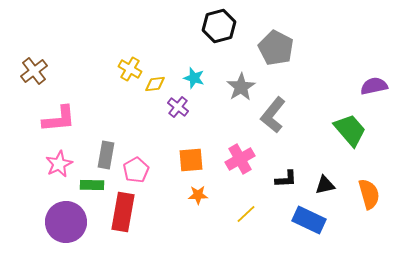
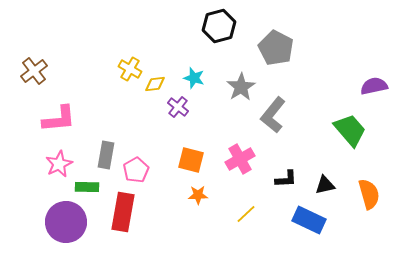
orange square: rotated 20 degrees clockwise
green rectangle: moved 5 px left, 2 px down
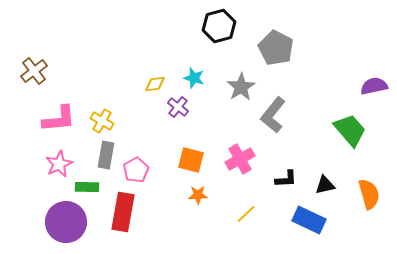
yellow cross: moved 28 px left, 52 px down
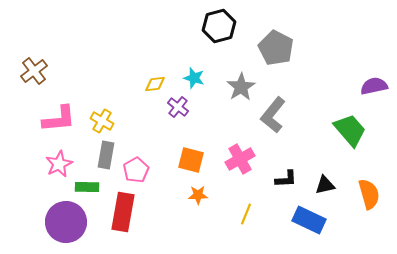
yellow line: rotated 25 degrees counterclockwise
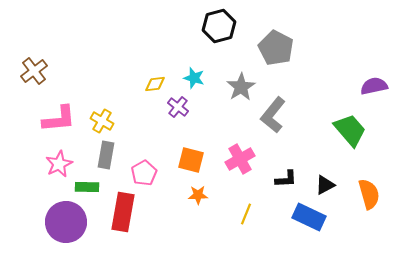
pink pentagon: moved 8 px right, 3 px down
black triangle: rotated 15 degrees counterclockwise
blue rectangle: moved 3 px up
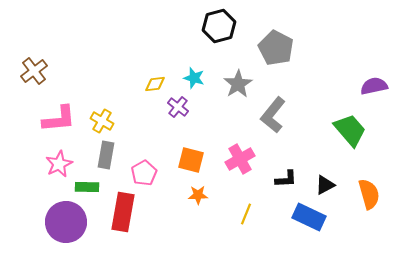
gray star: moved 3 px left, 3 px up
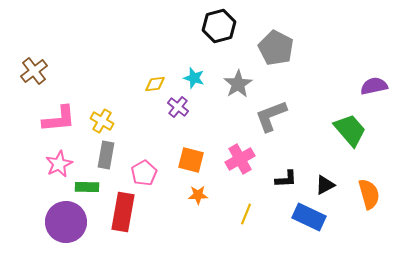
gray L-shape: moved 2 px left, 1 px down; rotated 30 degrees clockwise
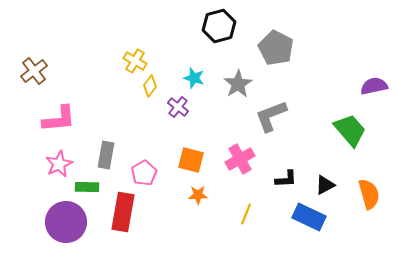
yellow diamond: moved 5 px left, 2 px down; rotated 45 degrees counterclockwise
yellow cross: moved 33 px right, 60 px up
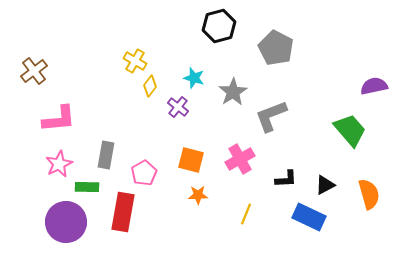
gray star: moved 5 px left, 8 px down
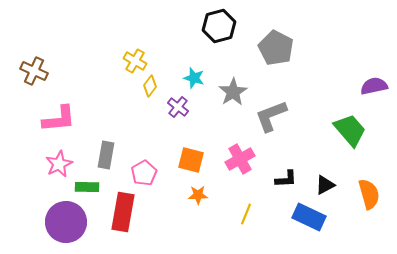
brown cross: rotated 28 degrees counterclockwise
